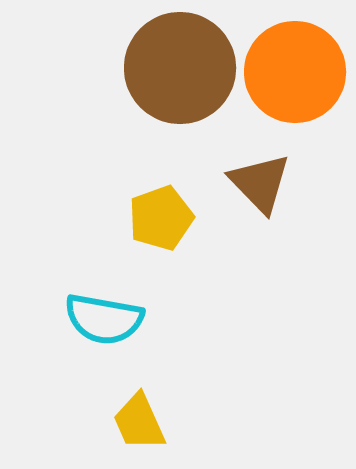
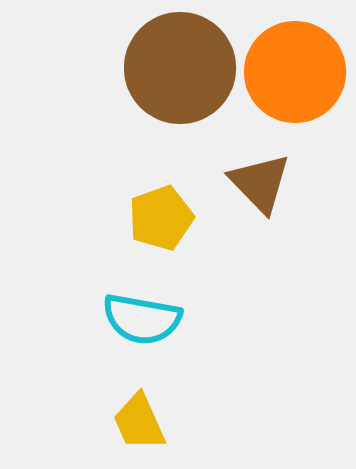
cyan semicircle: moved 38 px right
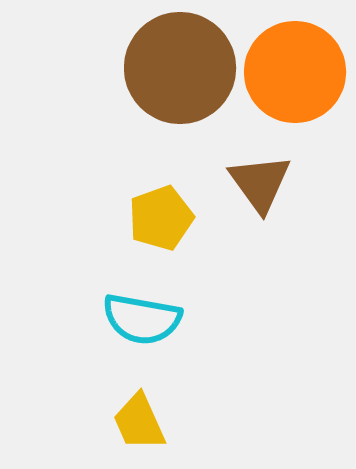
brown triangle: rotated 8 degrees clockwise
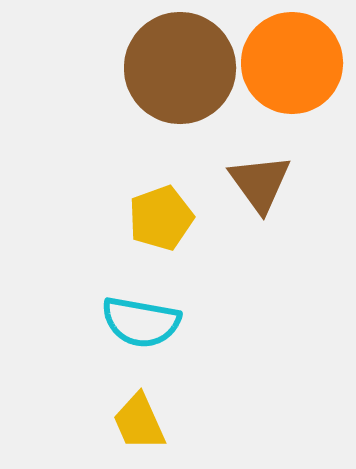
orange circle: moved 3 px left, 9 px up
cyan semicircle: moved 1 px left, 3 px down
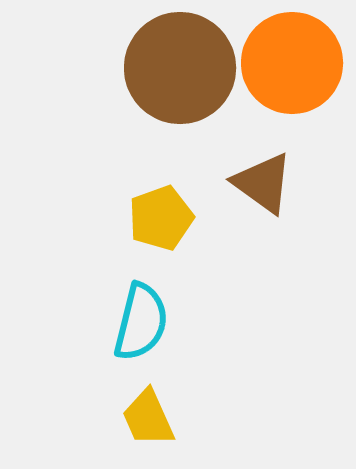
brown triangle: moved 3 px right; rotated 18 degrees counterclockwise
cyan semicircle: rotated 86 degrees counterclockwise
yellow trapezoid: moved 9 px right, 4 px up
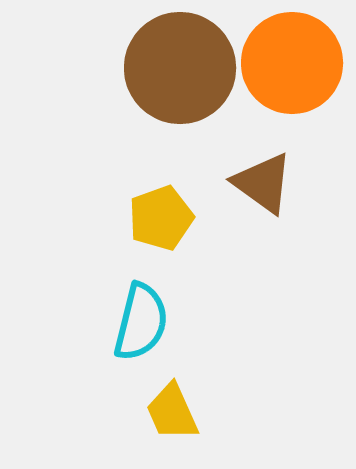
yellow trapezoid: moved 24 px right, 6 px up
